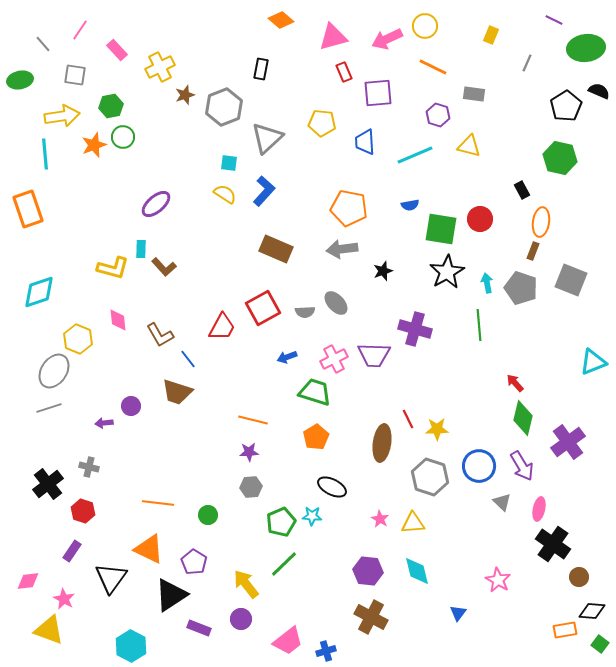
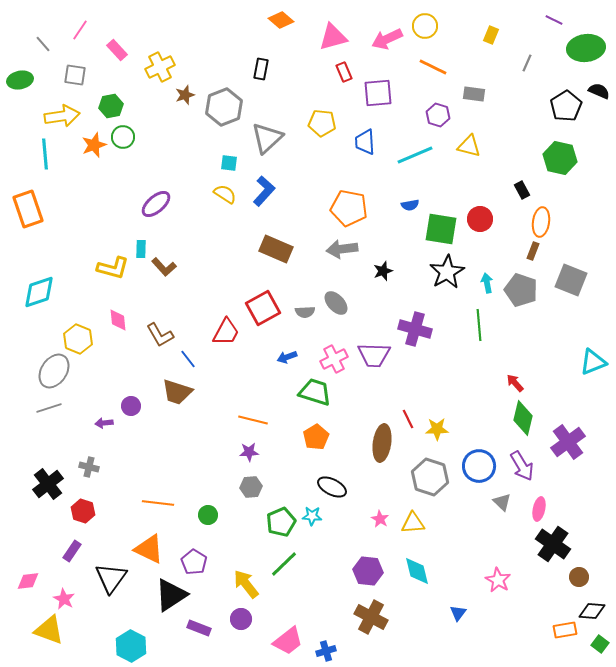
gray pentagon at (521, 288): moved 2 px down
red trapezoid at (222, 327): moved 4 px right, 5 px down
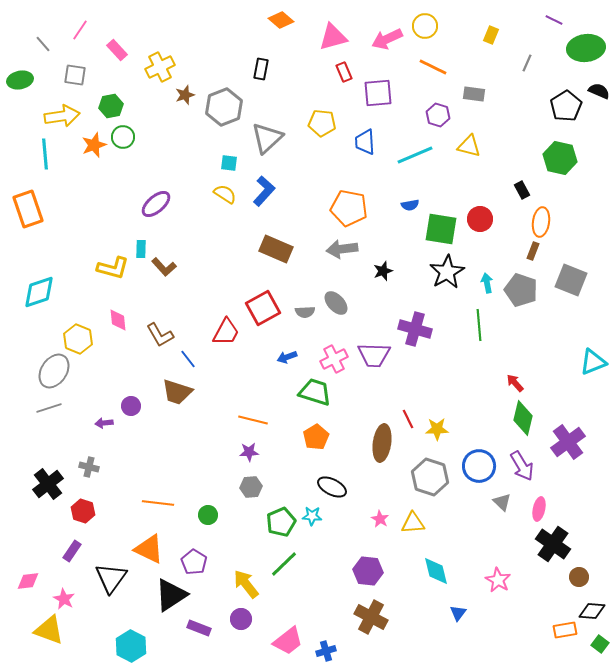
cyan diamond at (417, 571): moved 19 px right
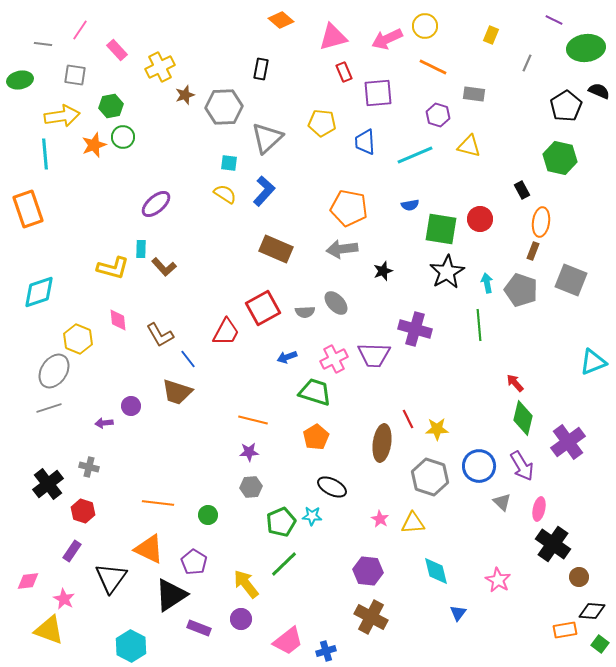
gray line at (43, 44): rotated 42 degrees counterclockwise
gray hexagon at (224, 107): rotated 18 degrees clockwise
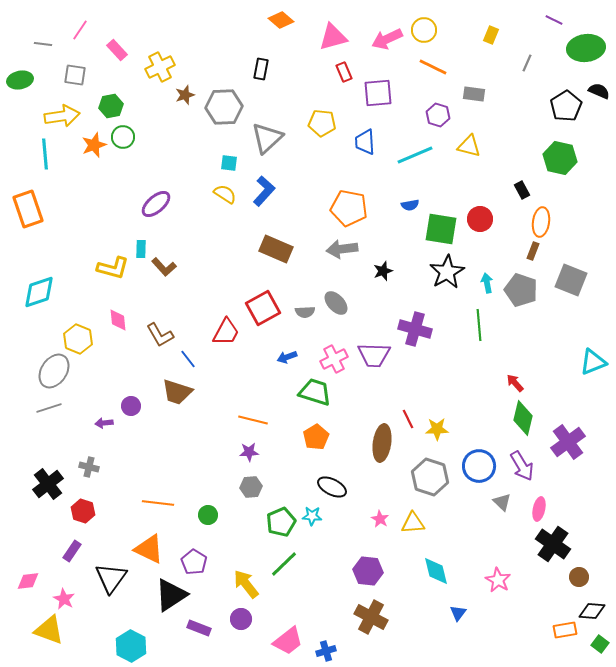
yellow circle at (425, 26): moved 1 px left, 4 px down
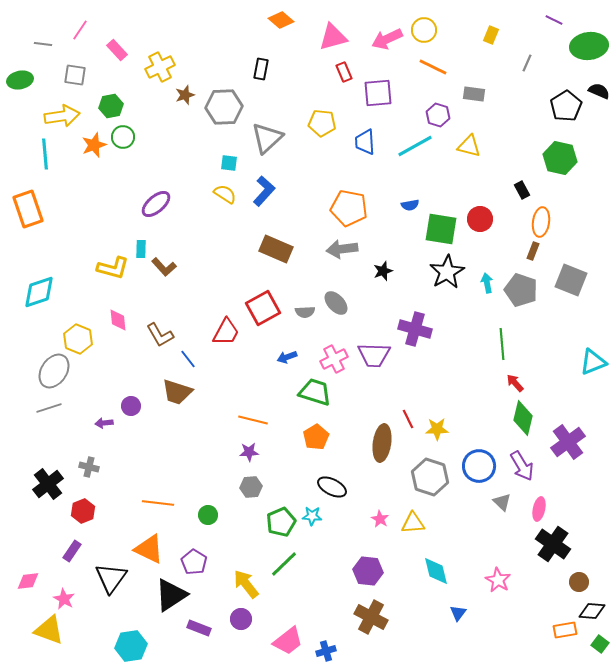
green ellipse at (586, 48): moved 3 px right, 2 px up
cyan line at (415, 155): moved 9 px up; rotated 6 degrees counterclockwise
green line at (479, 325): moved 23 px right, 19 px down
red hexagon at (83, 511): rotated 20 degrees clockwise
brown circle at (579, 577): moved 5 px down
cyan hexagon at (131, 646): rotated 24 degrees clockwise
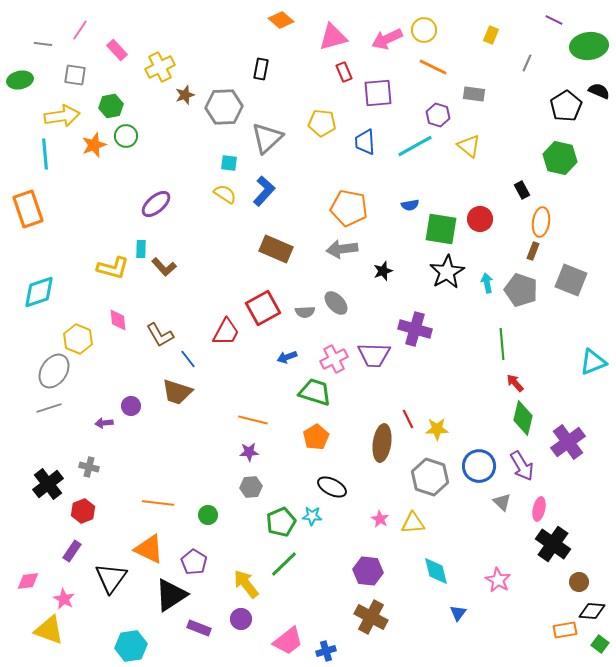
green circle at (123, 137): moved 3 px right, 1 px up
yellow triangle at (469, 146): rotated 25 degrees clockwise
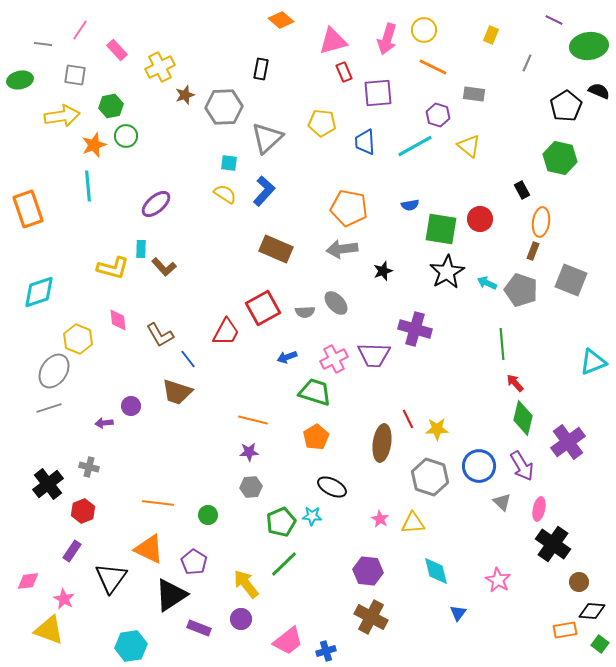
pink triangle at (333, 37): moved 4 px down
pink arrow at (387, 39): rotated 48 degrees counterclockwise
cyan line at (45, 154): moved 43 px right, 32 px down
cyan arrow at (487, 283): rotated 54 degrees counterclockwise
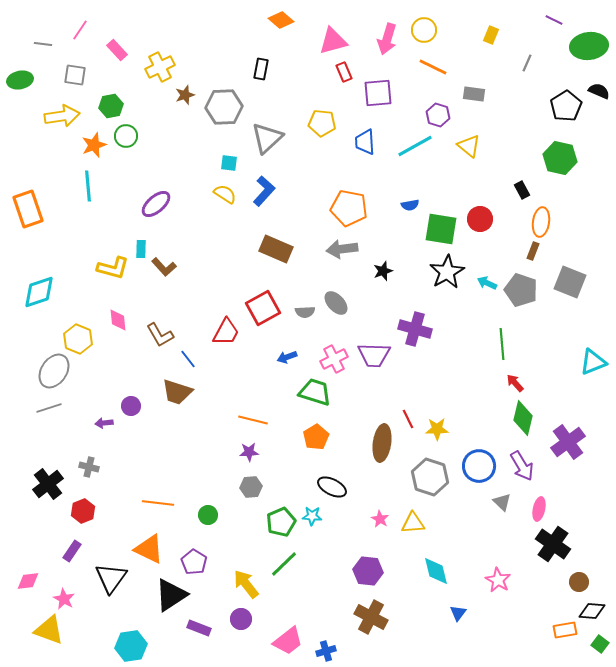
gray square at (571, 280): moved 1 px left, 2 px down
